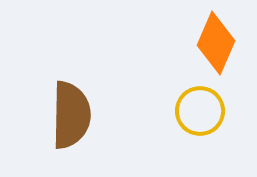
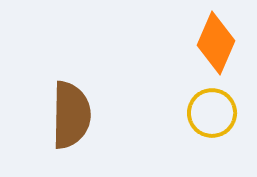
yellow circle: moved 12 px right, 2 px down
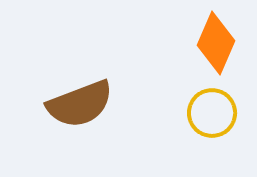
brown semicircle: moved 9 px right, 11 px up; rotated 68 degrees clockwise
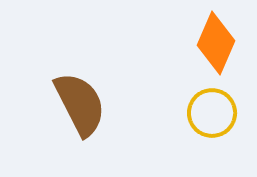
brown semicircle: rotated 96 degrees counterclockwise
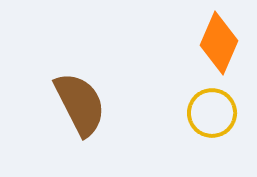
orange diamond: moved 3 px right
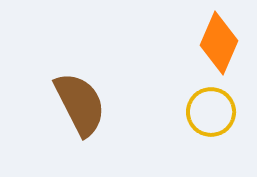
yellow circle: moved 1 px left, 1 px up
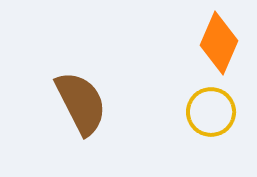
brown semicircle: moved 1 px right, 1 px up
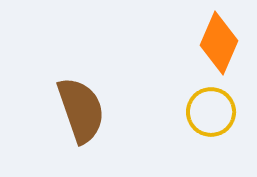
brown semicircle: moved 7 px down; rotated 8 degrees clockwise
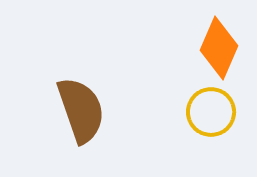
orange diamond: moved 5 px down
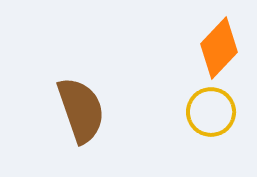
orange diamond: rotated 20 degrees clockwise
